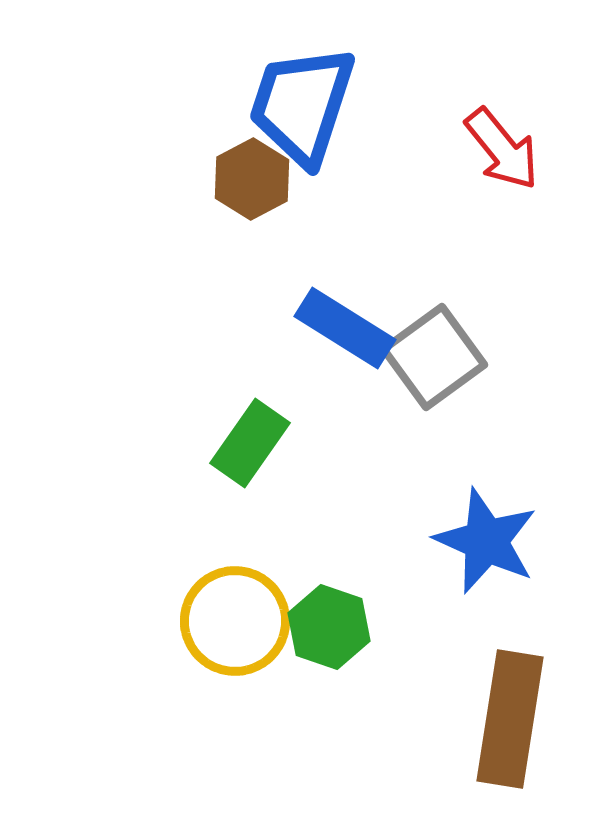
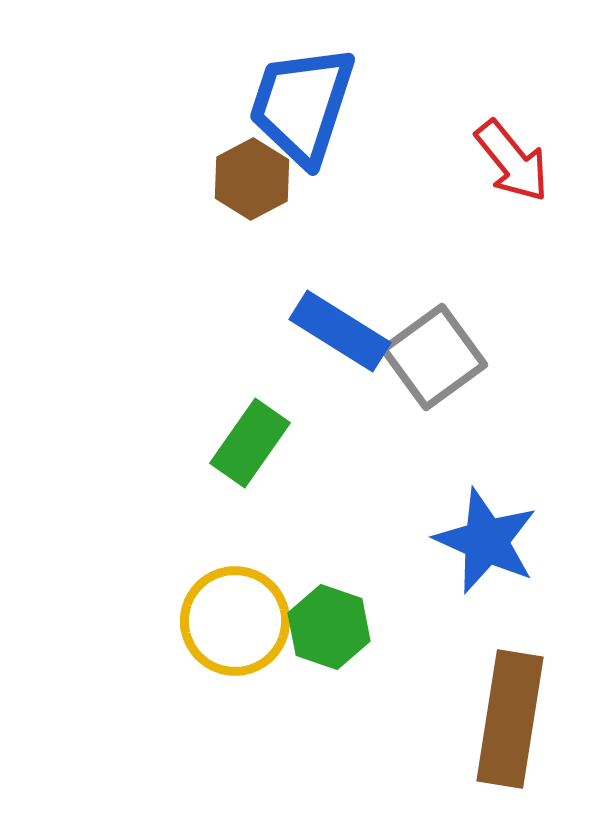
red arrow: moved 10 px right, 12 px down
blue rectangle: moved 5 px left, 3 px down
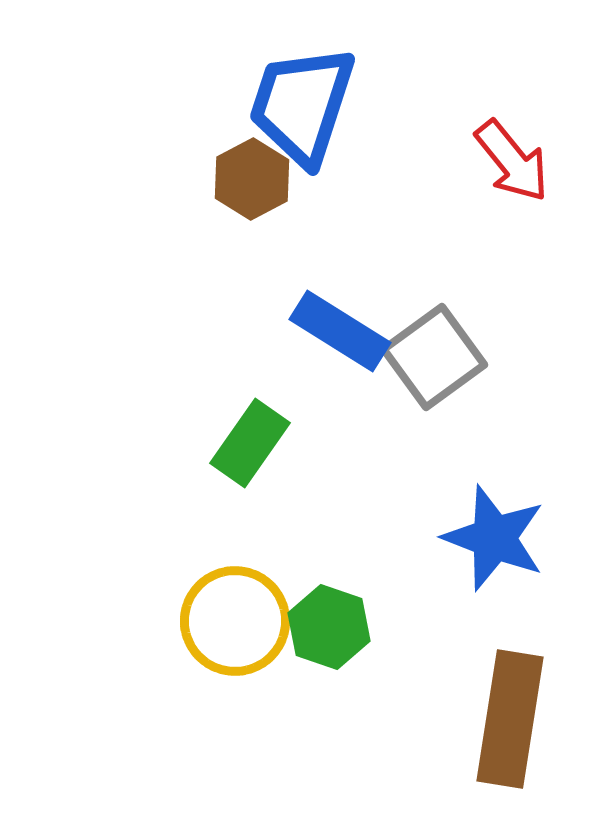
blue star: moved 8 px right, 3 px up; rotated 3 degrees counterclockwise
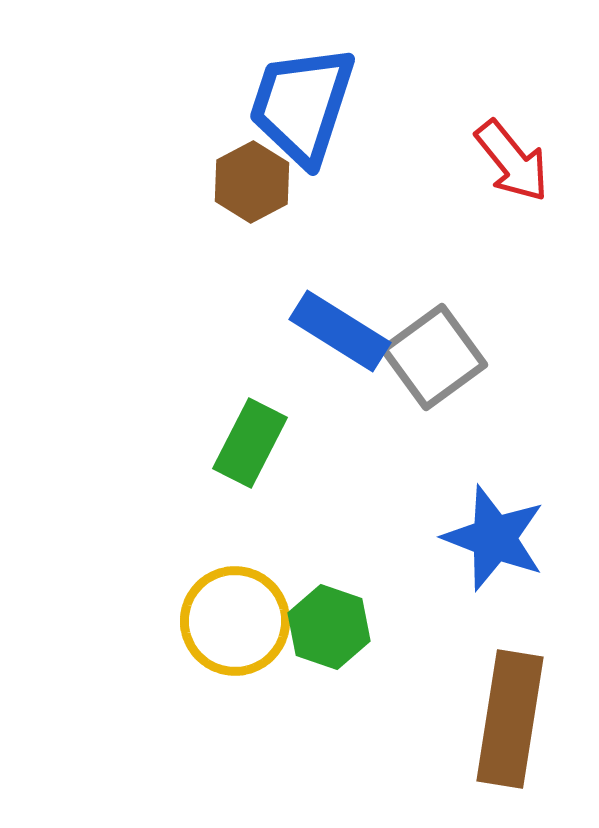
brown hexagon: moved 3 px down
green rectangle: rotated 8 degrees counterclockwise
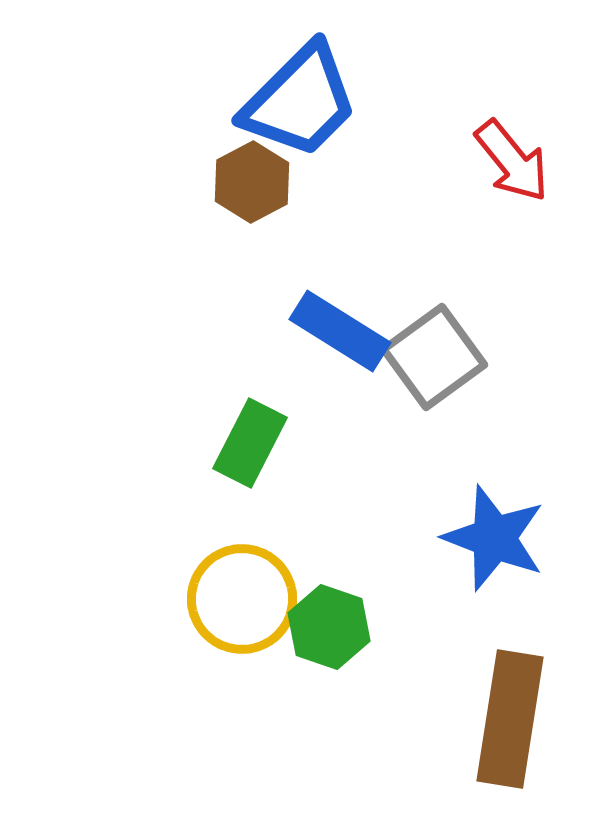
blue trapezoid: moved 2 px left, 4 px up; rotated 153 degrees counterclockwise
yellow circle: moved 7 px right, 22 px up
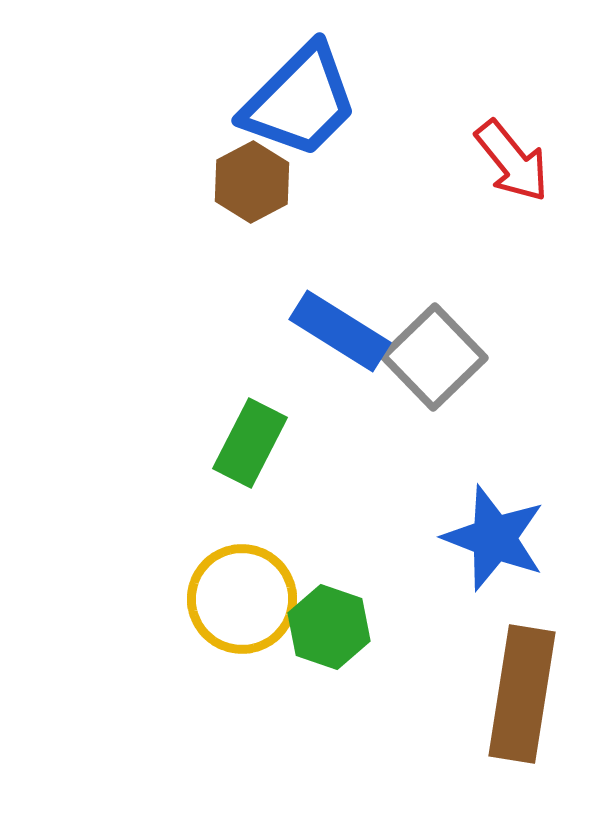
gray square: rotated 8 degrees counterclockwise
brown rectangle: moved 12 px right, 25 px up
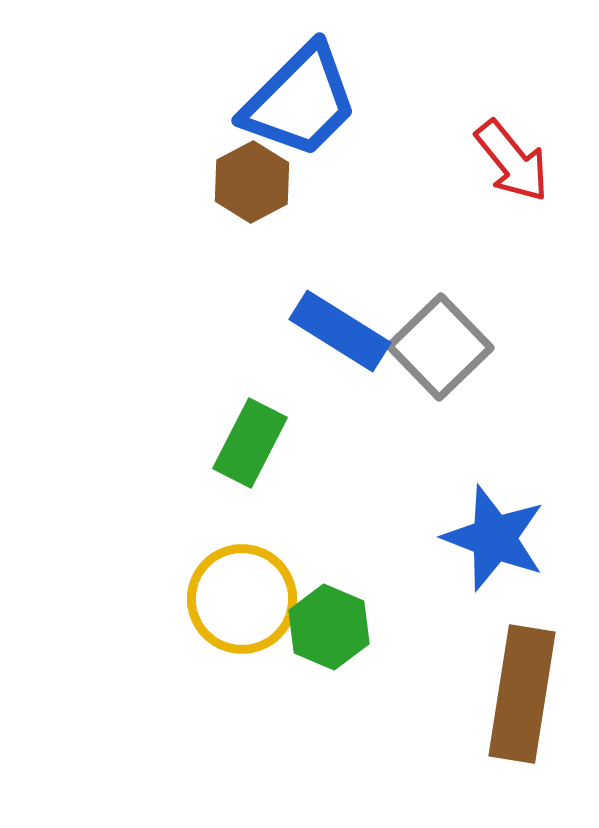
gray square: moved 6 px right, 10 px up
green hexagon: rotated 4 degrees clockwise
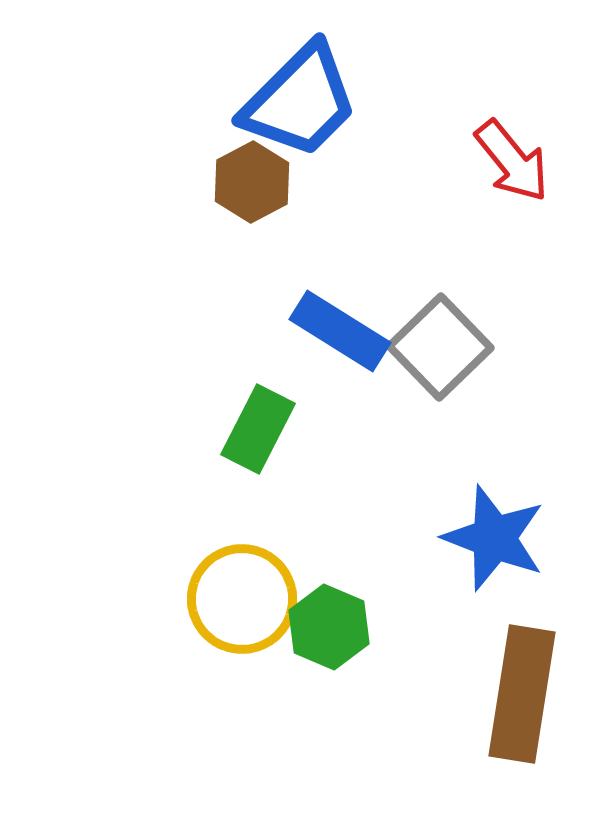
green rectangle: moved 8 px right, 14 px up
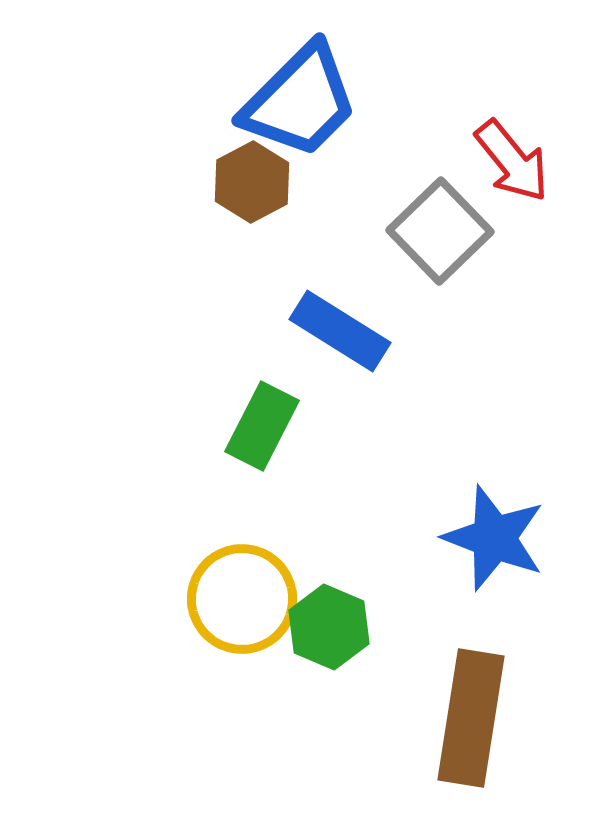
gray square: moved 116 px up
green rectangle: moved 4 px right, 3 px up
brown rectangle: moved 51 px left, 24 px down
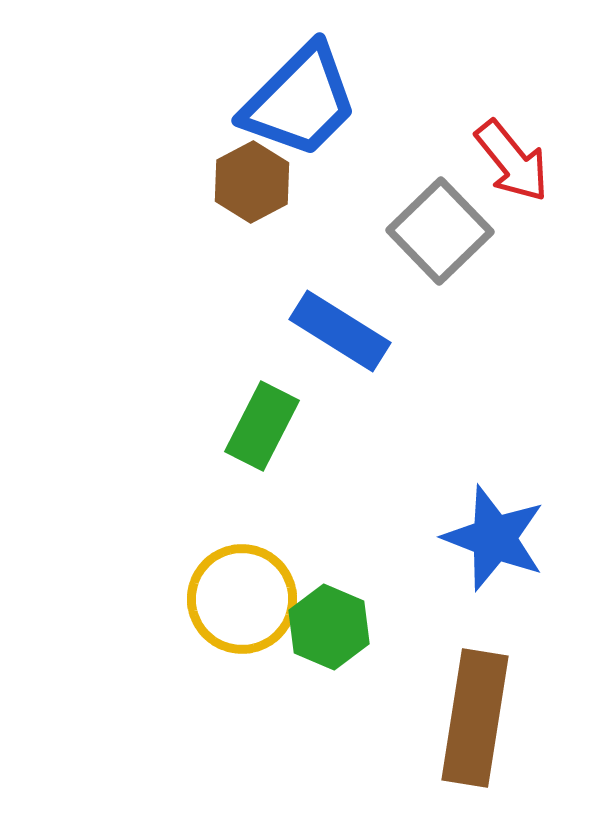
brown rectangle: moved 4 px right
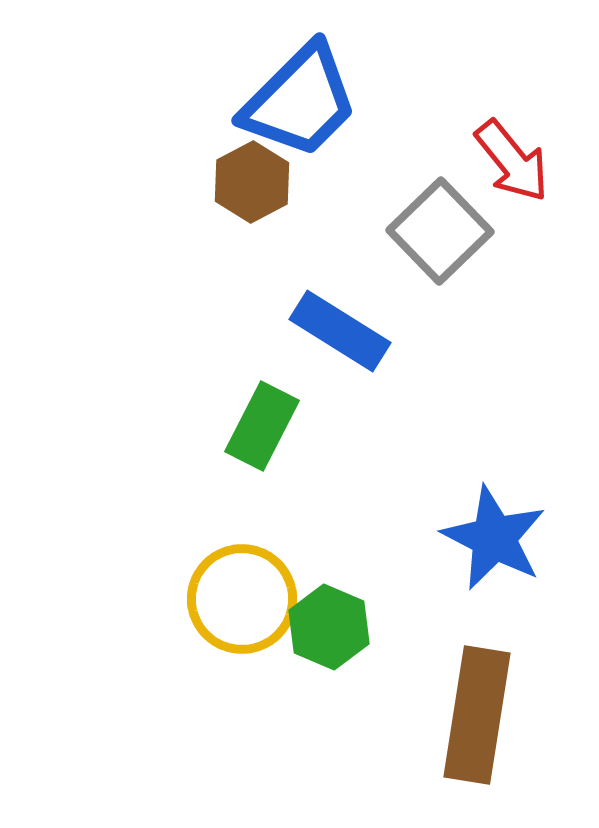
blue star: rotated 6 degrees clockwise
brown rectangle: moved 2 px right, 3 px up
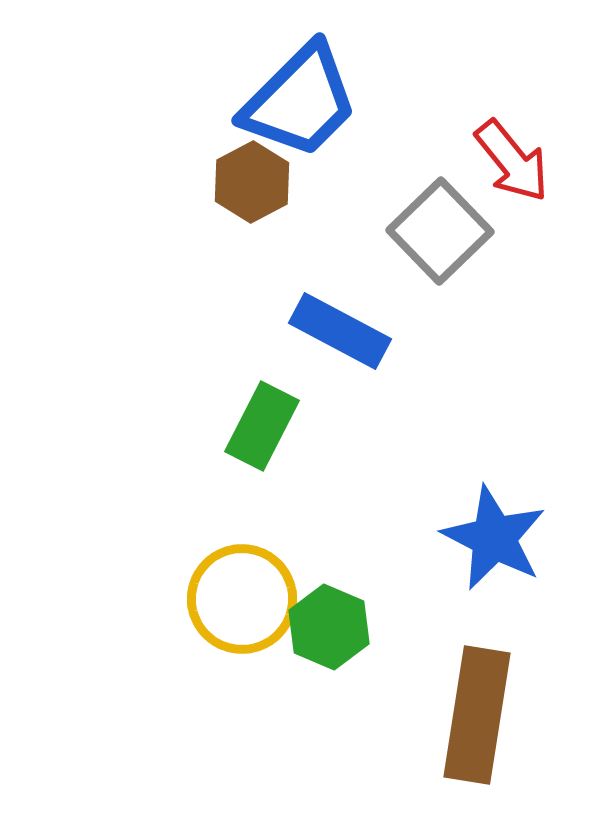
blue rectangle: rotated 4 degrees counterclockwise
